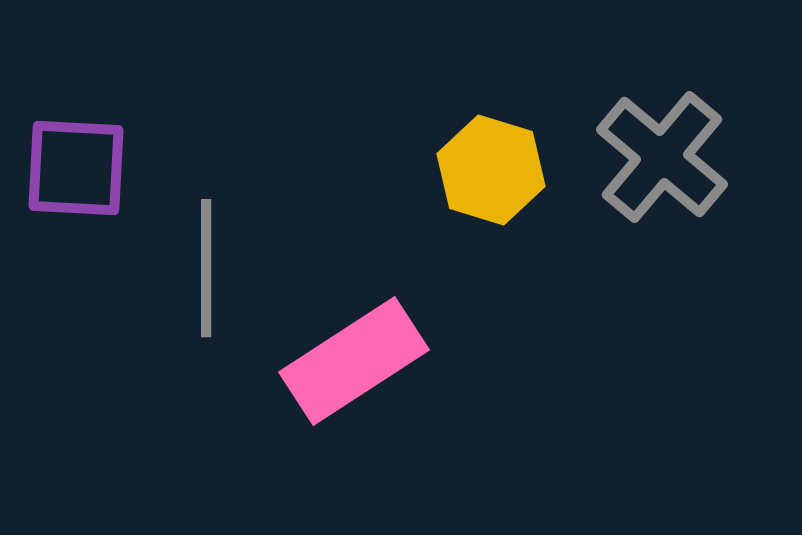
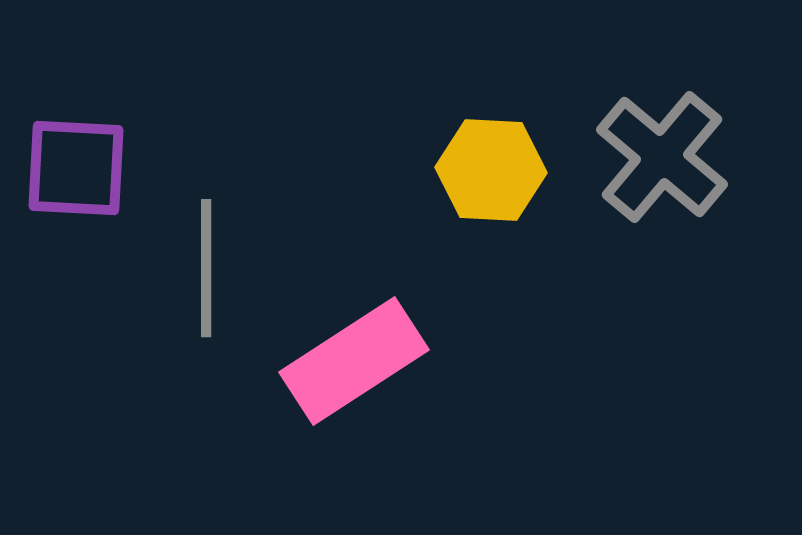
yellow hexagon: rotated 14 degrees counterclockwise
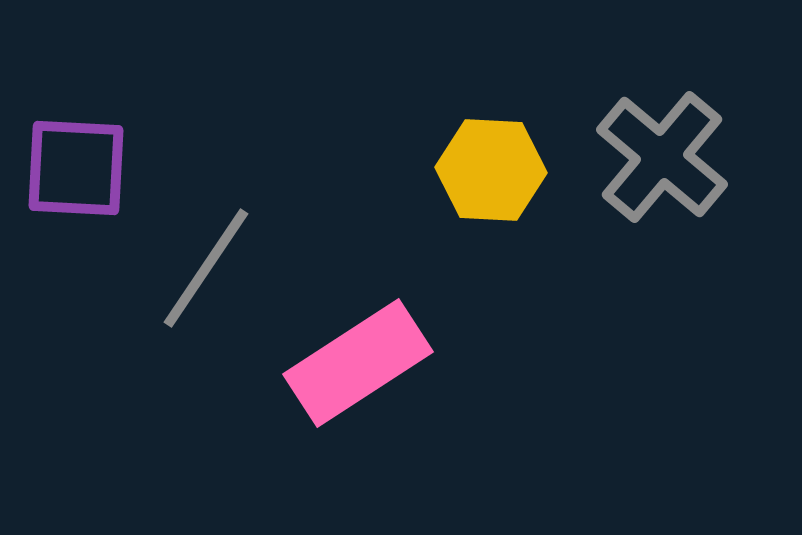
gray line: rotated 34 degrees clockwise
pink rectangle: moved 4 px right, 2 px down
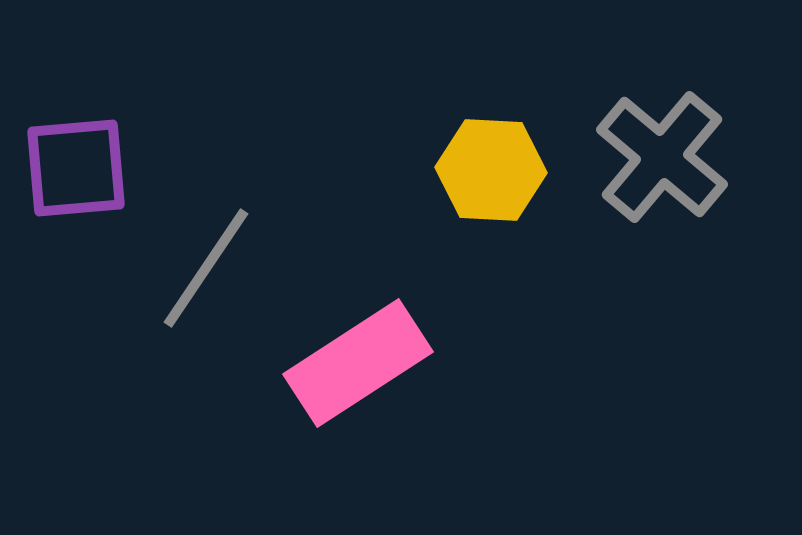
purple square: rotated 8 degrees counterclockwise
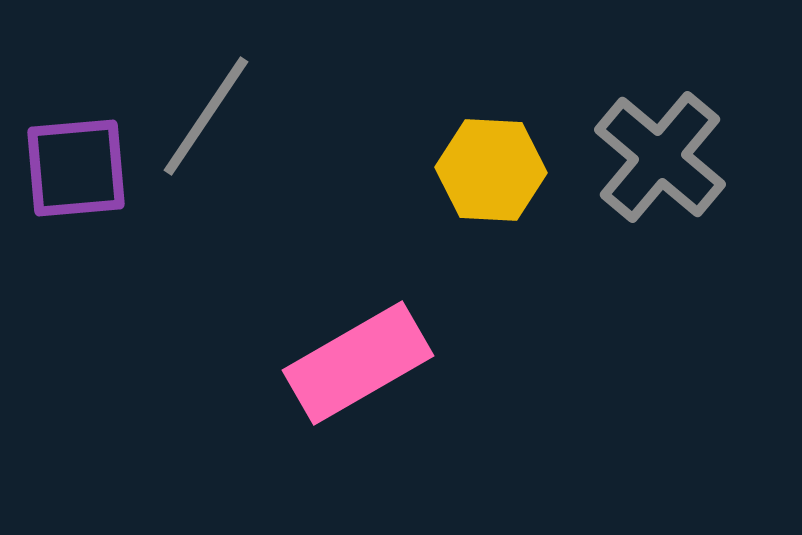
gray cross: moved 2 px left
gray line: moved 152 px up
pink rectangle: rotated 3 degrees clockwise
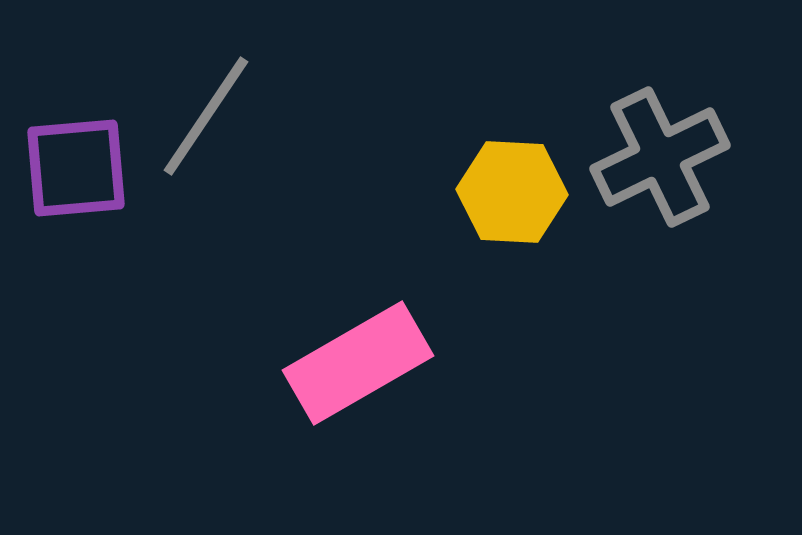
gray cross: rotated 24 degrees clockwise
yellow hexagon: moved 21 px right, 22 px down
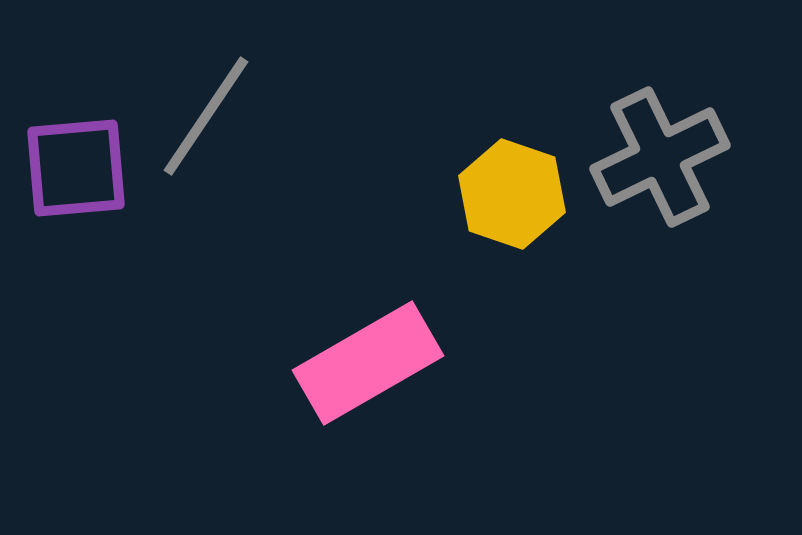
yellow hexagon: moved 2 px down; rotated 16 degrees clockwise
pink rectangle: moved 10 px right
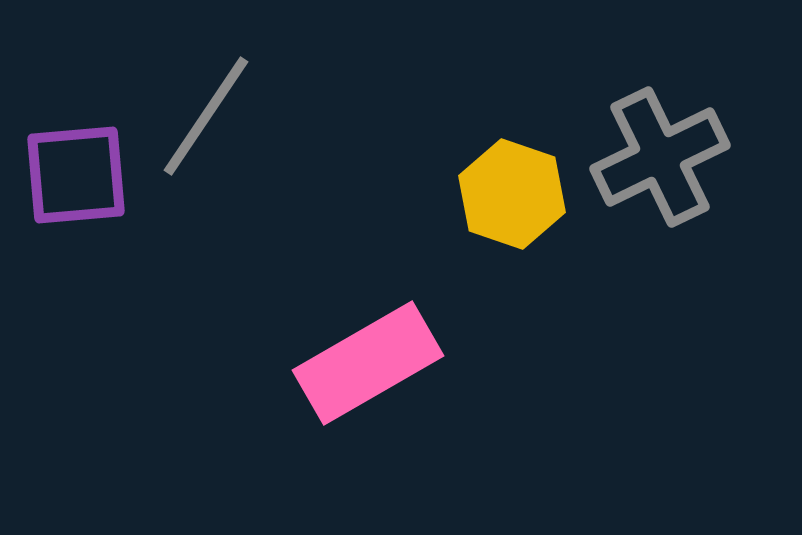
purple square: moved 7 px down
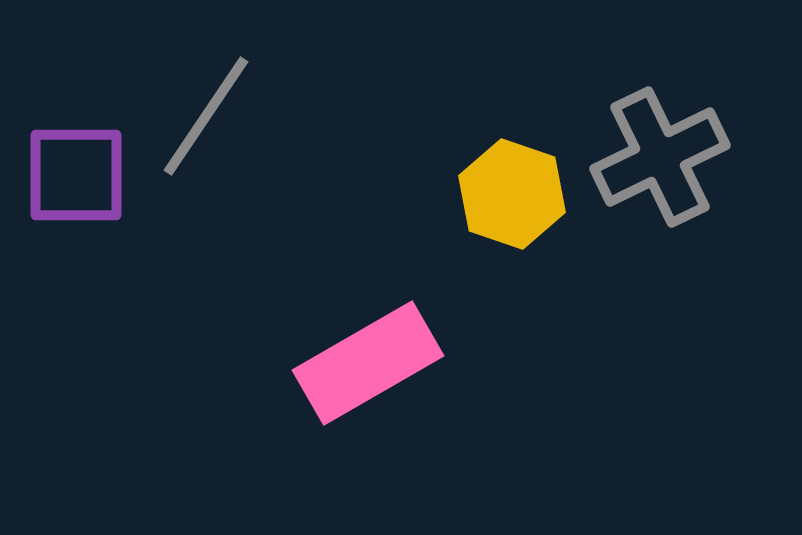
purple square: rotated 5 degrees clockwise
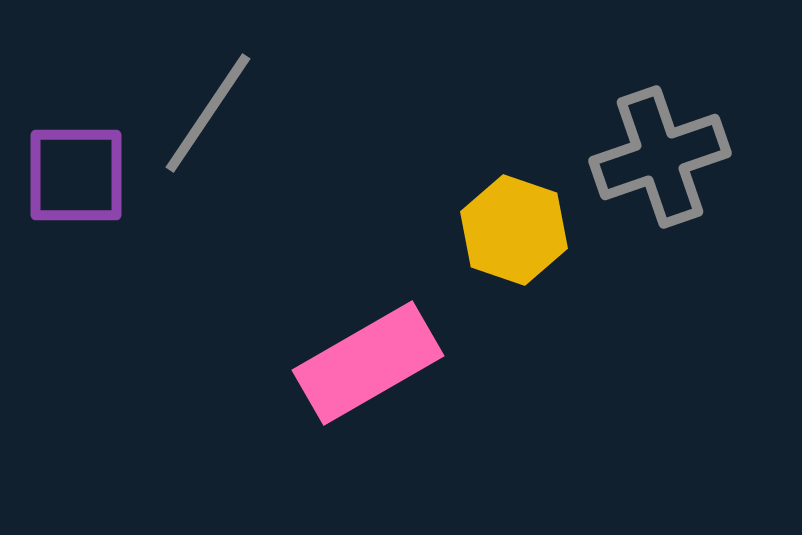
gray line: moved 2 px right, 3 px up
gray cross: rotated 7 degrees clockwise
yellow hexagon: moved 2 px right, 36 px down
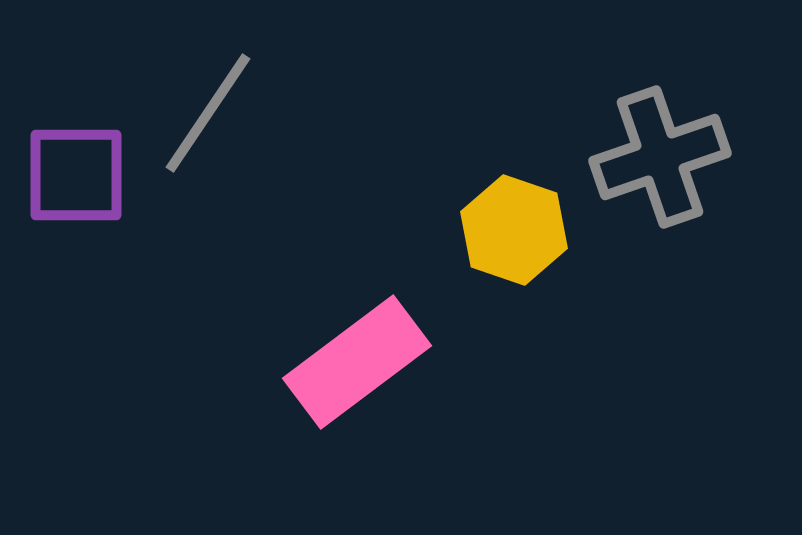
pink rectangle: moved 11 px left, 1 px up; rotated 7 degrees counterclockwise
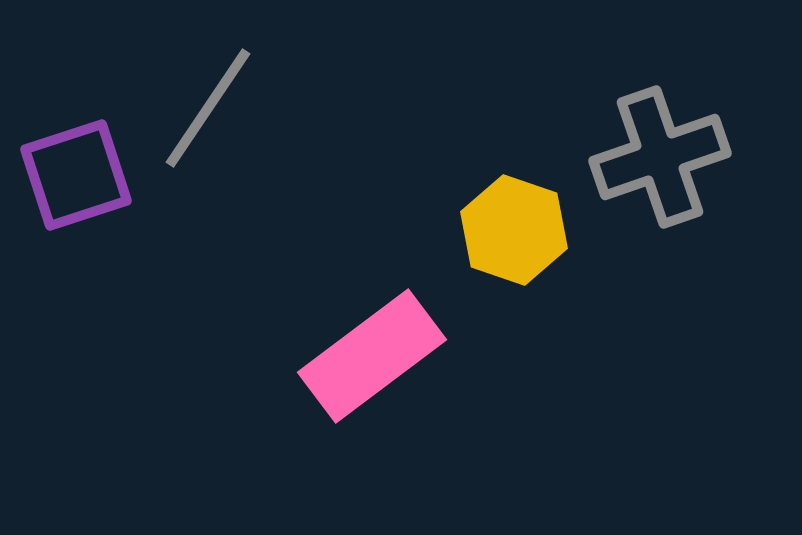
gray line: moved 5 px up
purple square: rotated 18 degrees counterclockwise
pink rectangle: moved 15 px right, 6 px up
